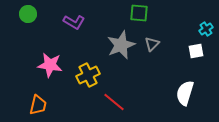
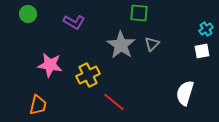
gray star: rotated 16 degrees counterclockwise
white square: moved 6 px right
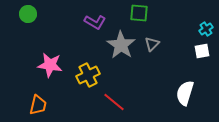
purple L-shape: moved 21 px right
